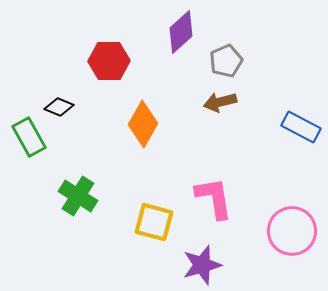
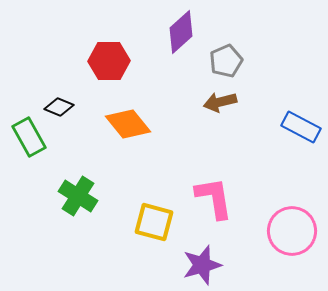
orange diamond: moved 15 px left; rotated 69 degrees counterclockwise
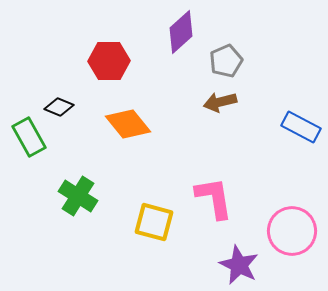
purple star: moved 37 px right; rotated 30 degrees counterclockwise
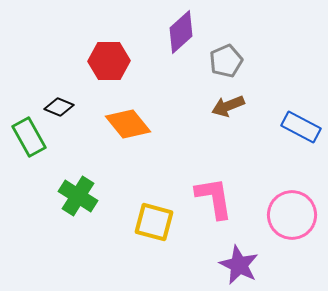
brown arrow: moved 8 px right, 4 px down; rotated 8 degrees counterclockwise
pink circle: moved 16 px up
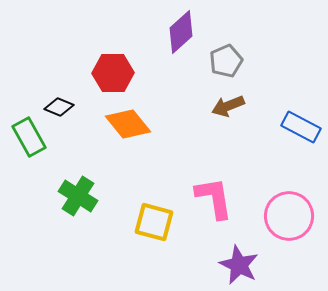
red hexagon: moved 4 px right, 12 px down
pink circle: moved 3 px left, 1 px down
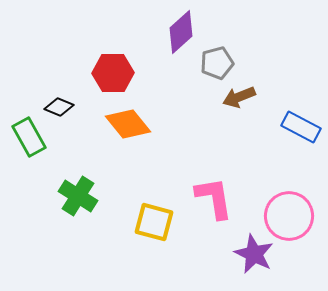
gray pentagon: moved 9 px left, 2 px down; rotated 8 degrees clockwise
brown arrow: moved 11 px right, 9 px up
purple star: moved 15 px right, 11 px up
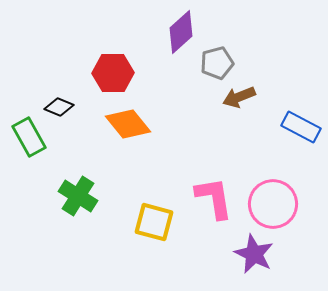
pink circle: moved 16 px left, 12 px up
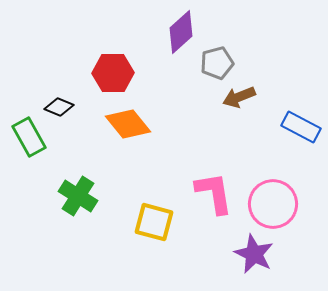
pink L-shape: moved 5 px up
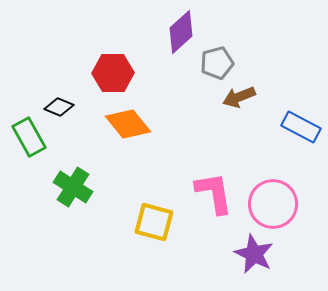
green cross: moved 5 px left, 9 px up
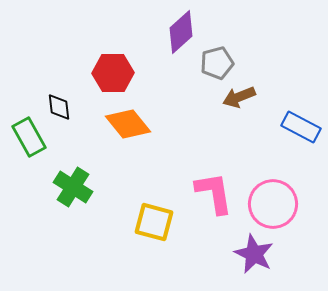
black diamond: rotated 60 degrees clockwise
